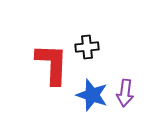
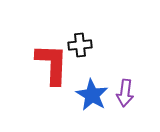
black cross: moved 7 px left, 2 px up
blue star: rotated 12 degrees clockwise
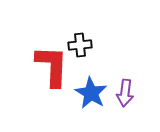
red L-shape: moved 2 px down
blue star: moved 1 px left, 2 px up
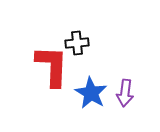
black cross: moved 3 px left, 2 px up
